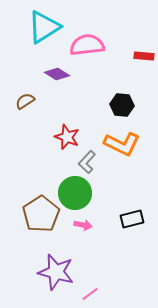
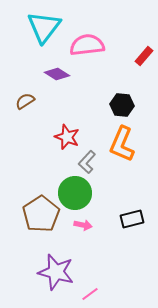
cyan triangle: rotated 21 degrees counterclockwise
red rectangle: rotated 54 degrees counterclockwise
orange L-shape: rotated 87 degrees clockwise
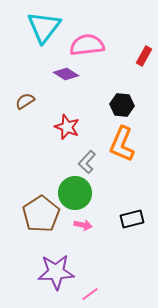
red rectangle: rotated 12 degrees counterclockwise
purple diamond: moved 9 px right
red star: moved 10 px up
purple star: rotated 18 degrees counterclockwise
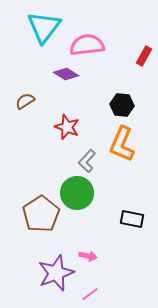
gray L-shape: moved 1 px up
green circle: moved 2 px right
black rectangle: rotated 25 degrees clockwise
pink arrow: moved 5 px right, 31 px down
purple star: moved 1 px down; rotated 18 degrees counterclockwise
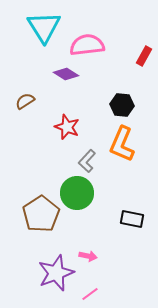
cyan triangle: rotated 9 degrees counterclockwise
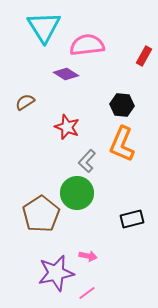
brown semicircle: moved 1 px down
black rectangle: rotated 25 degrees counterclockwise
purple star: rotated 9 degrees clockwise
pink line: moved 3 px left, 1 px up
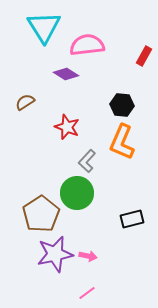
orange L-shape: moved 2 px up
purple star: moved 1 px left, 19 px up
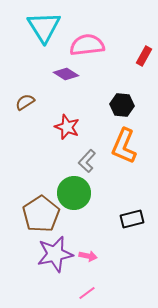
orange L-shape: moved 2 px right, 4 px down
green circle: moved 3 px left
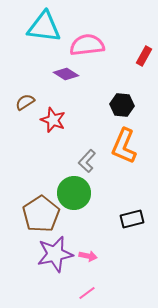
cyan triangle: rotated 51 degrees counterclockwise
red star: moved 14 px left, 7 px up
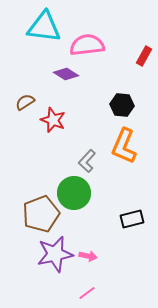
brown pentagon: rotated 12 degrees clockwise
